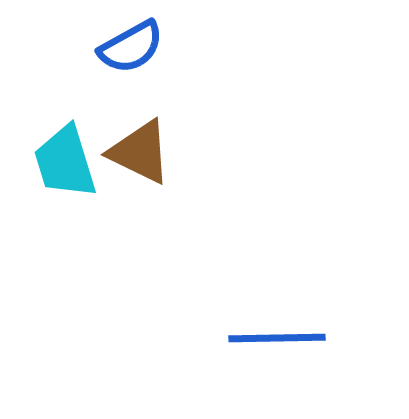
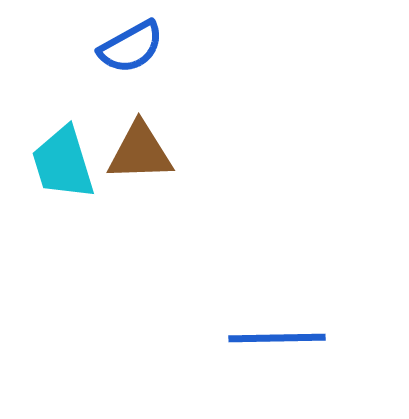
brown triangle: rotated 28 degrees counterclockwise
cyan trapezoid: moved 2 px left, 1 px down
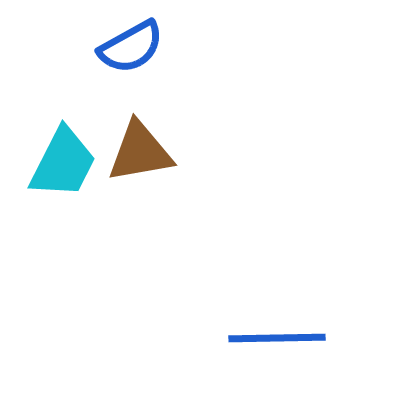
brown triangle: rotated 8 degrees counterclockwise
cyan trapezoid: rotated 136 degrees counterclockwise
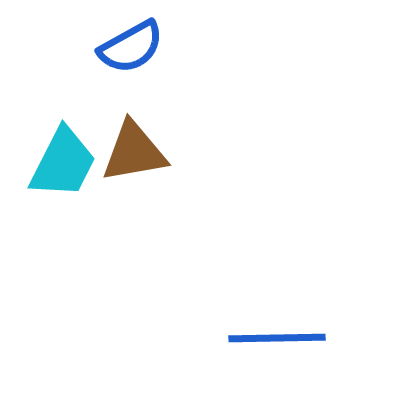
brown triangle: moved 6 px left
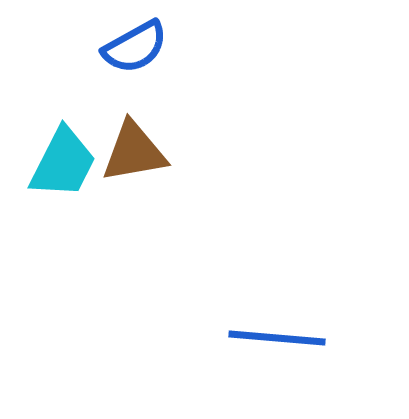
blue semicircle: moved 4 px right
blue line: rotated 6 degrees clockwise
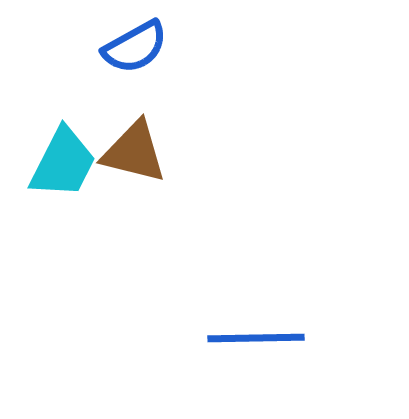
brown triangle: rotated 24 degrees clockwise
blue line: moved 21 px left; rotated 6 degrees counterclockwise
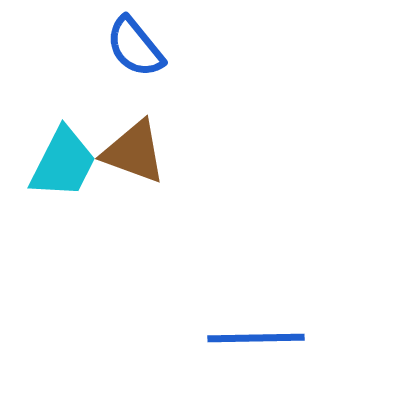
blue semicircle: rotated 80 degrees clockwise
brown triangle: rotated 6 degrees clockwise
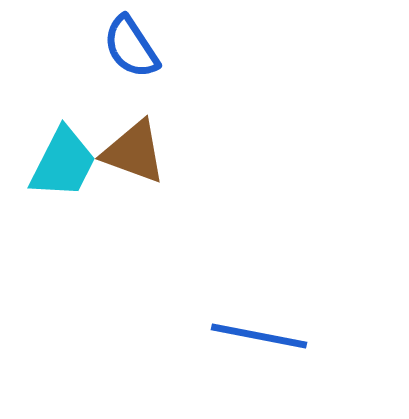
blue semicircle: moved 4 px left; rotated 6 degrees clockwise
blue line: moved 3 px right, 2 px up; rotated 12 degrees clockwise
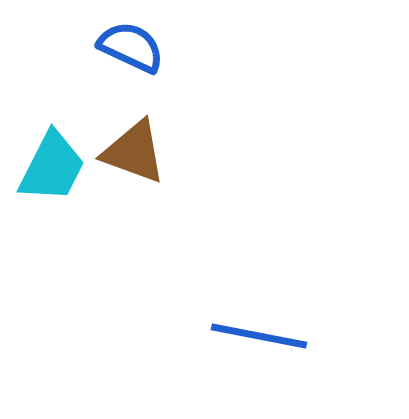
blue semicircle: rotated 148 degrees clockwise
cyan trapezoid: moved 11 px left, 4 px down
